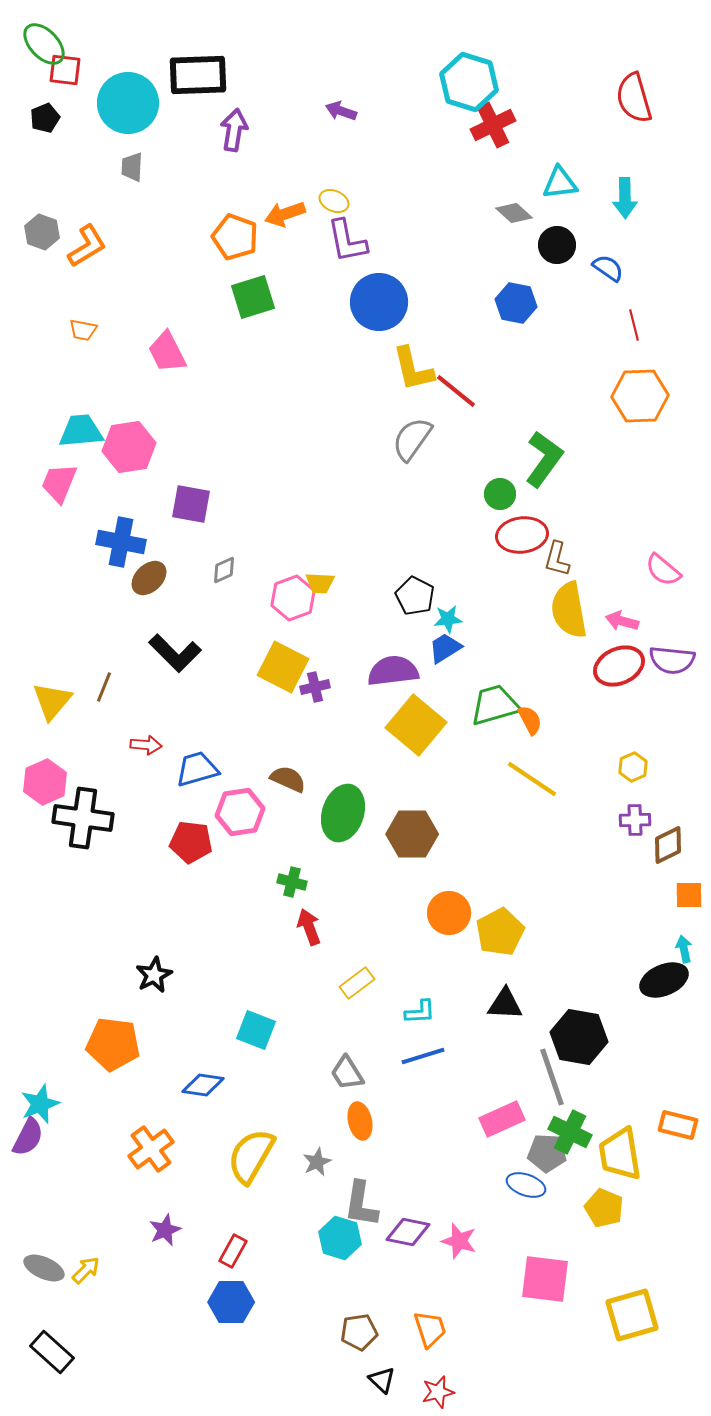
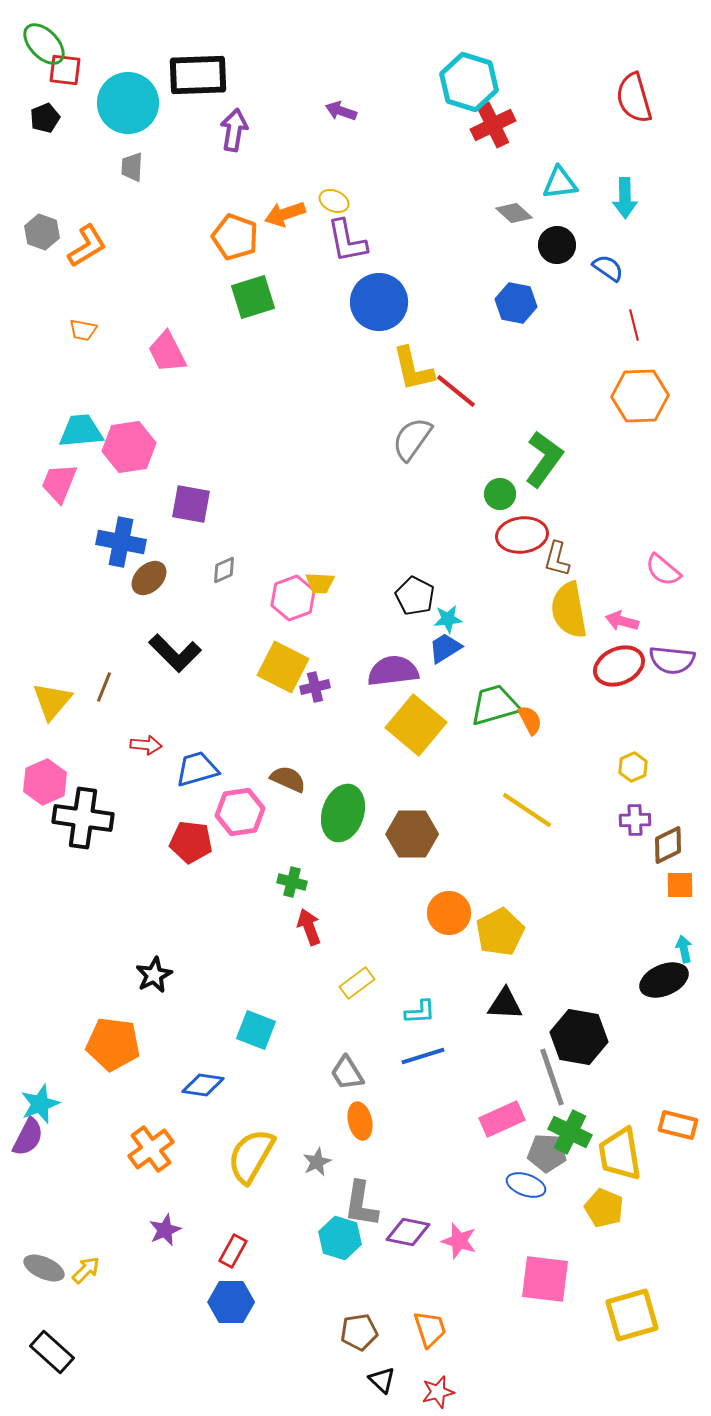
yellow line at (532, 779): moved 5 px left, 31 px down
orange square at (689, 895): moved 9 px left, 10 px up
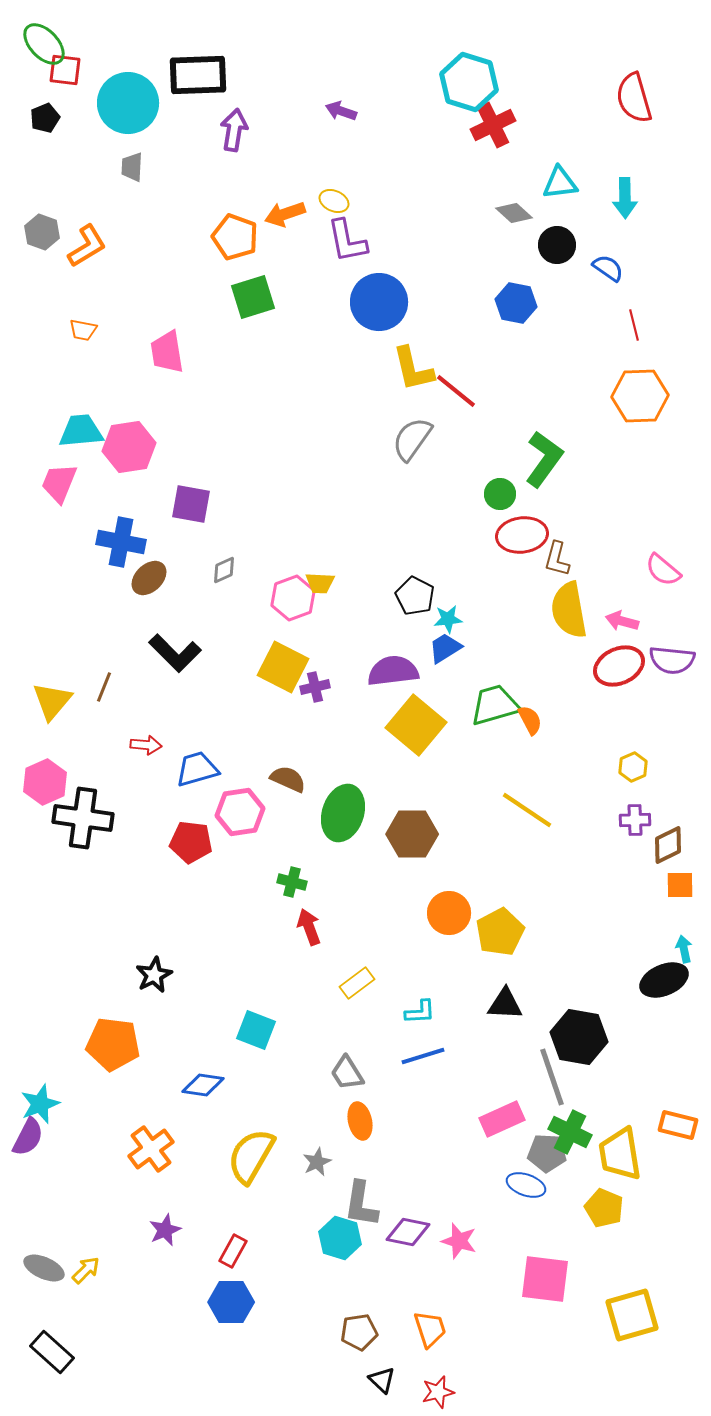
pink trapezoid at (167, 352): rotated 18 degrees clockwise
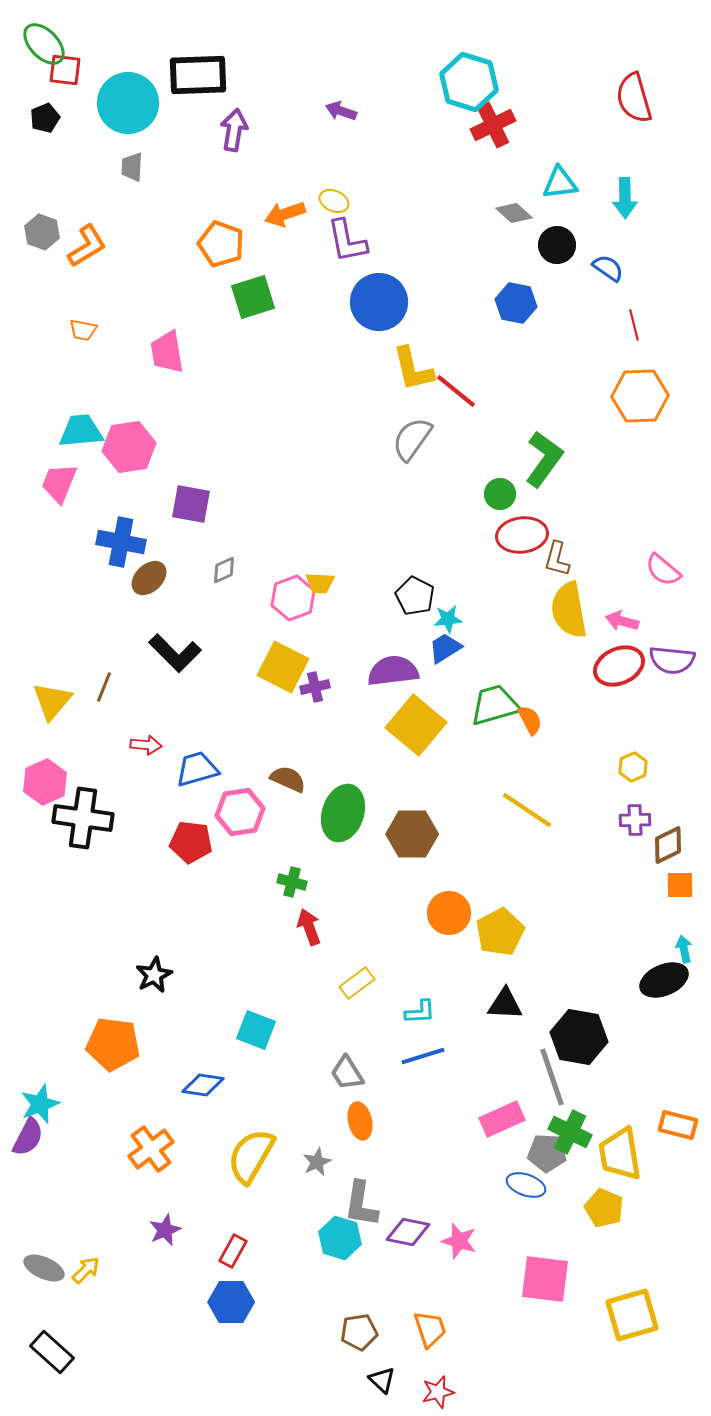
orange pentagon at (235, 237): moved 14 px left, 7 px down
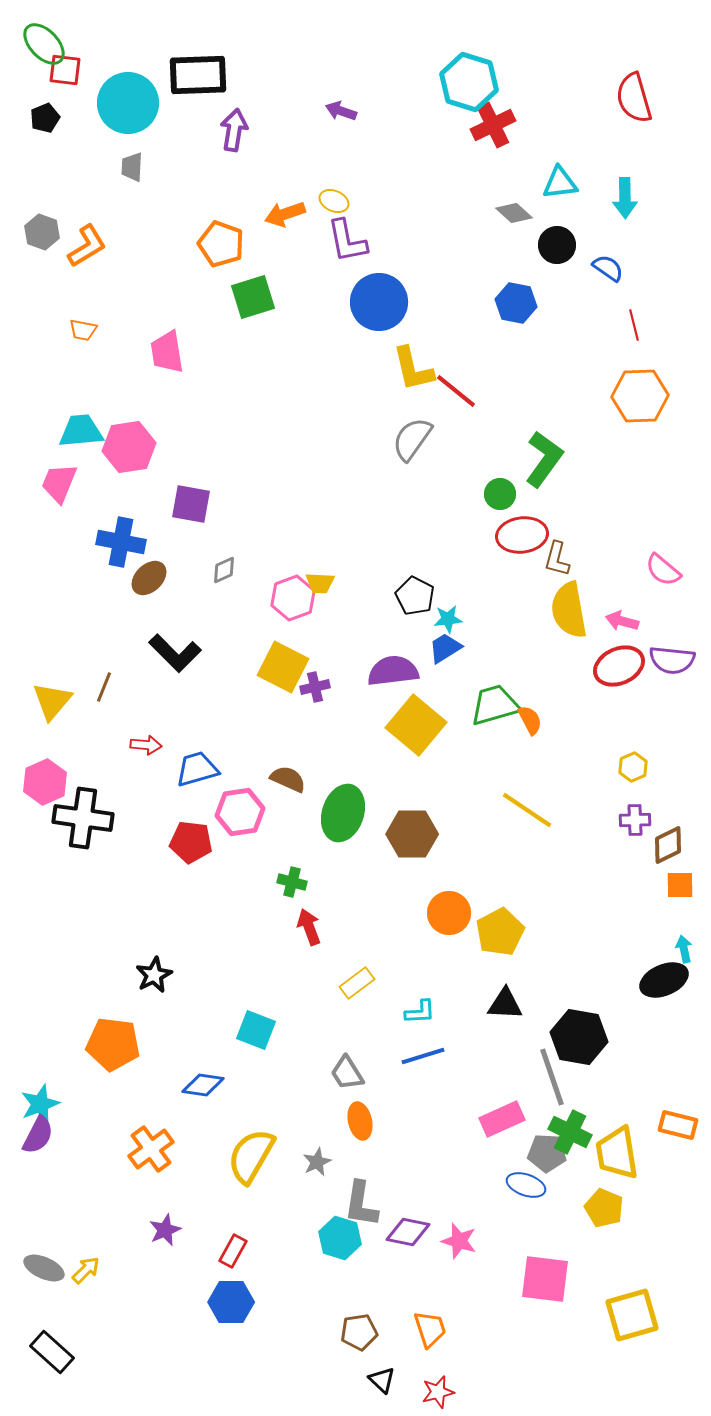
purple semicircle at (28, 1137): moved 10 px right, 2 px up
yellow trapezoid at (620, 1154): moved 3 px left, 1 px up
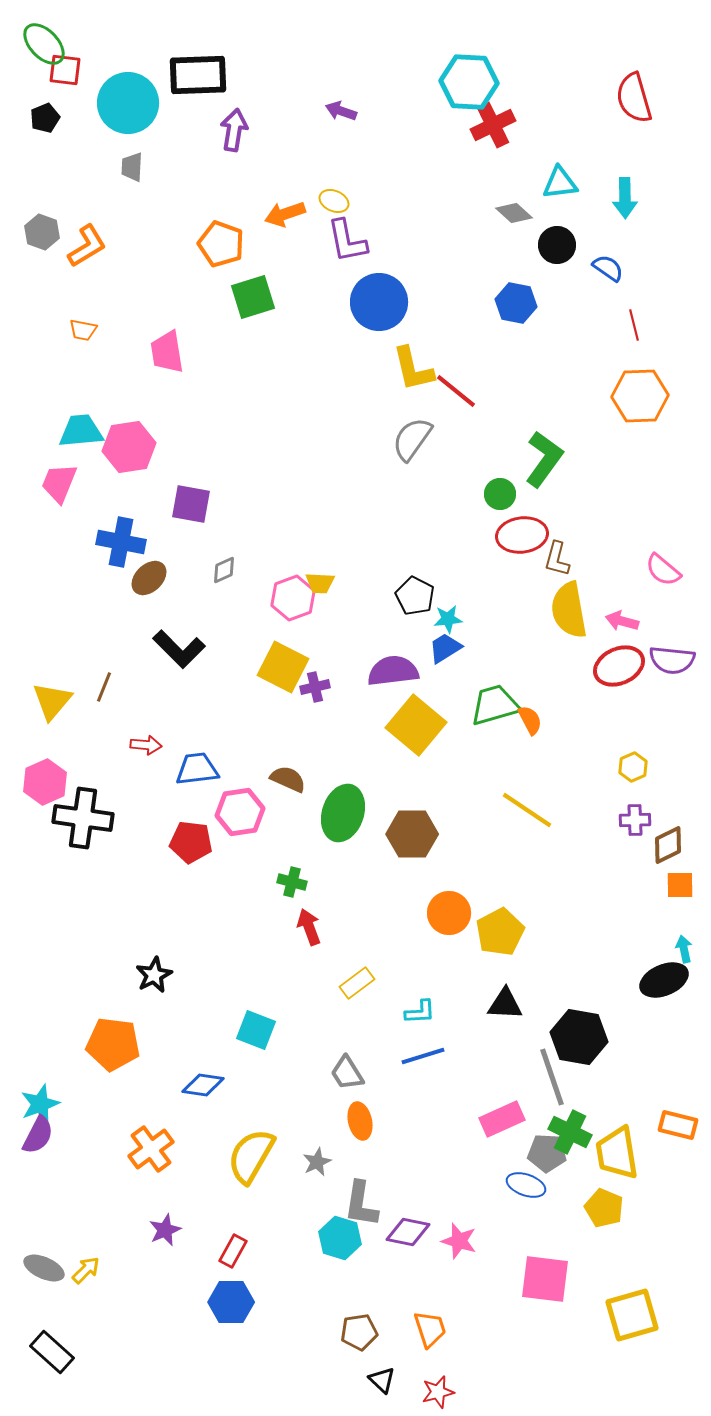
cyan hexagon at (469, 82): rotated 14 degrees counterclockwise
black L-shape at (175, 653): moved 4 px right, 4 px up
blue trapezoid at (197, 769): rotated 9 degrees clockwise
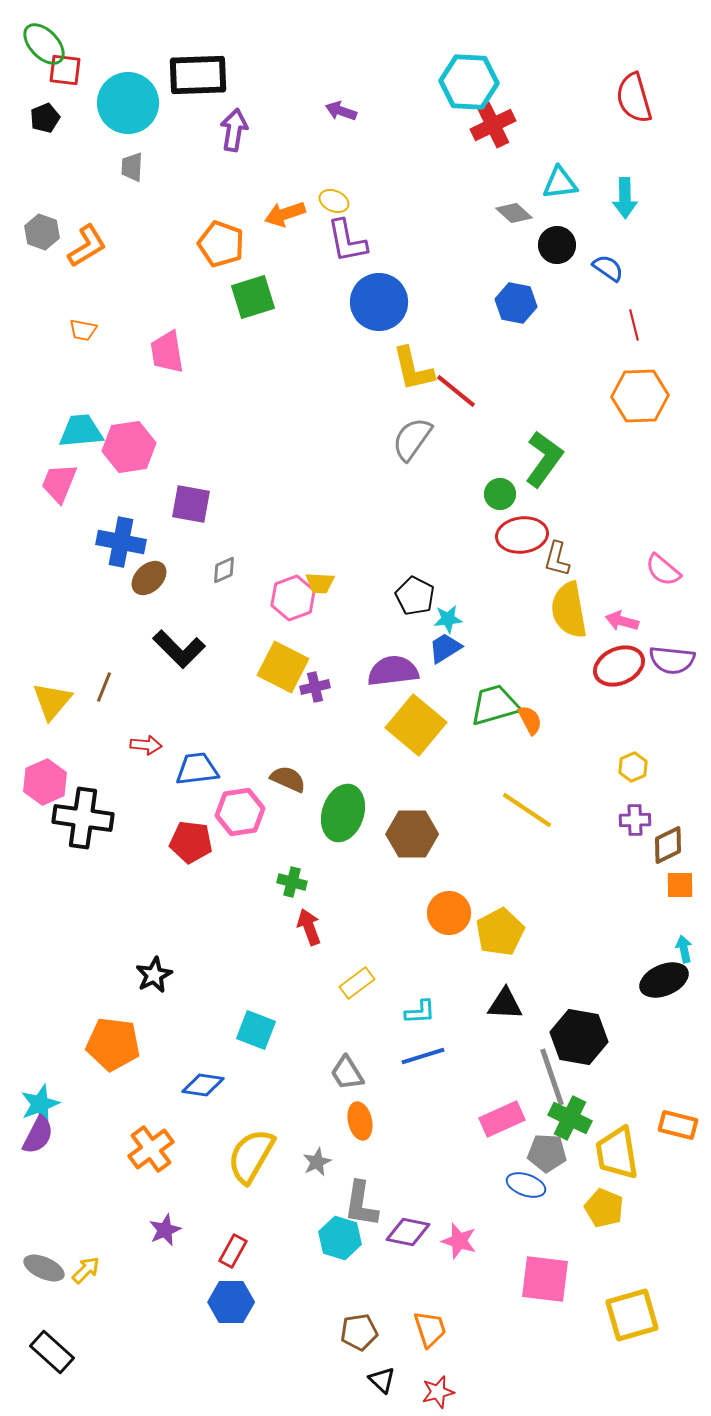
green cross at (570, 1132): moved 14 px up
